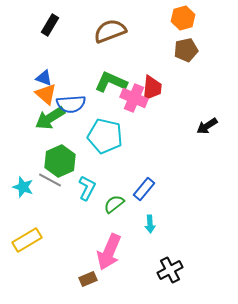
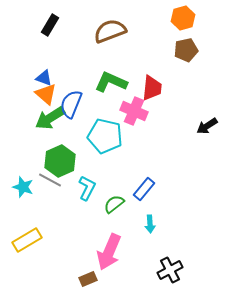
pink cross: moved 13 px down
blue semicircle: rotated 116 degrees clockwise
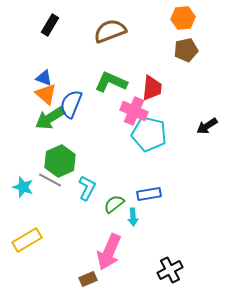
orange hexagon: rotated 10 degrees clockwise
cyan pentagon: moved 44 px right, 2 px up
blue rectangle: moved 5 px right, 5 px down; rotated 40 degrees clockwise
cyan arrow: moved 17 px left, 7 px up
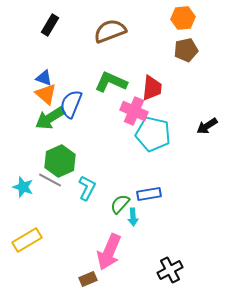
cyan pentagon: moved 4 px right
green semicircle: moved 6 px right; rotated 10 degrees counterclockwise
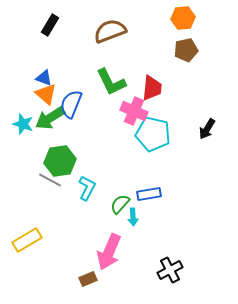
green L-shape: rotated 140 degrees counterclockwise
black arrow: moved 3 px down; rotated 25 degrees counterclockwise
green hexagon: rotated 16 degrees clockwise
cyan star: moved 63 px up
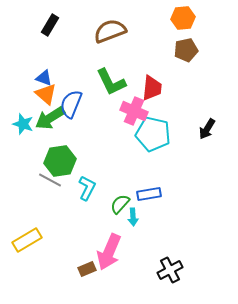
brown rectangle: moved 1 px left, 10 px up
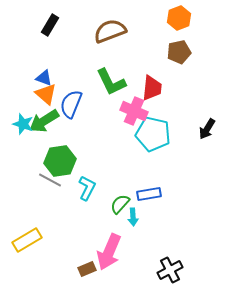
orange hexagon: moved 4 px left; rotated 15 degrees counterclockwise
brown pentagon: moved 7 px left, 2 px down
green arrow: moved 6 px left, 3 px down
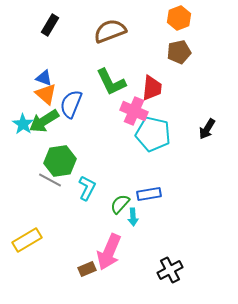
cyan star: rotated 15 degrees clockwise
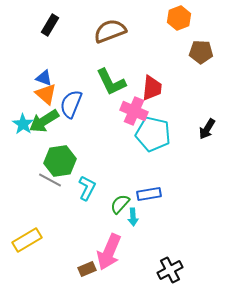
brown pentagon: moved 22 px right; rotated 15 degrees clockwise
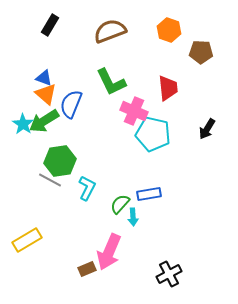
orange hexagon: moved 10 px left, 12 px down; rotated 20 degrees counterclockwise
red trapezoid: moved 16 px right; rotated 12 degrees counterclockwise
black cross: moved 1 px left, 4 px down
